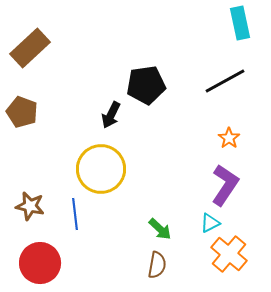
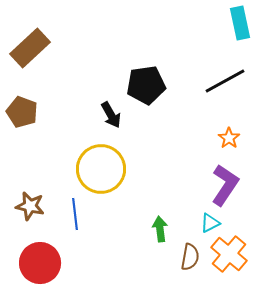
black arrow: rotated 56 degrees counterclockwise
green arrow: rotated 140 degrees counterclockwise
brown semicircle: moved 33 px right, 8 px up
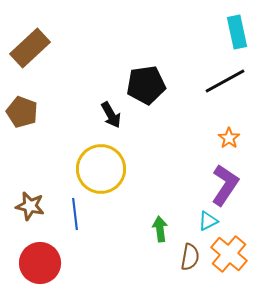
cyan rectangle: moved 3 px left, 9 px down
cyan triangle: moved 2 px left, 2 px up
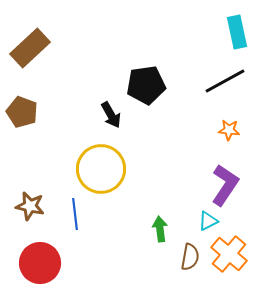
orange star: moved 8 px up; rotated 30 degrees counterclockwise
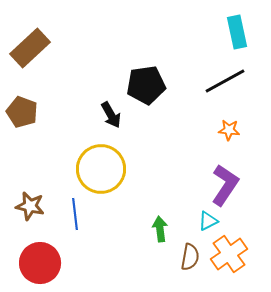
orange cross: rotated 15 degrees clockwise
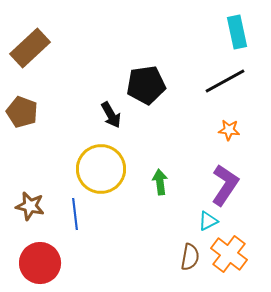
green arrow: moved 47 px up
orange cross: rotated 18 degrees counterclockwise
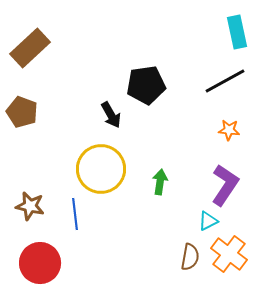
green arrow: rotated 15 degrees clockwise
